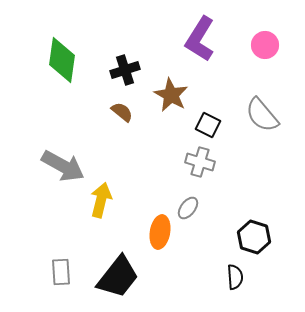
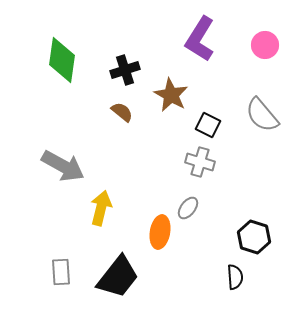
yellow arrow: moved 8 px down
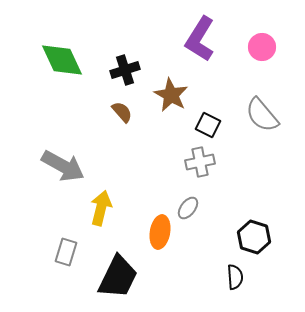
pink circle: moved 3 px left, 2 px down
green diamond: rotated 33 degrees counterclockwise
brown semicircle: rotated 10 degrees clockwise
gray cross: rotated 28 degrees counterclockwise
gray rectangle: moved 5 px right, 20 px up; rotated 20 degrees clockwise
black trapezoid: rotated 12 degrees counterclockwise
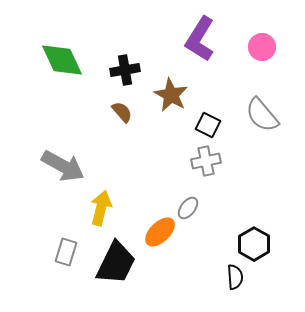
black cross: rotated 8 degrees clockwise
gray cross: moved 6 px right, 1 px up
orange ellipse: rotated 36 degrees clockwise
black hexagon: moved 7 px down; rotated 12 degrees clockwise
black trapezoid: moved 2 px left, 14 px up
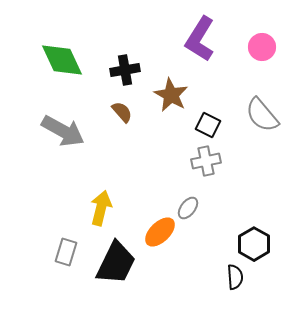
gray arrow: moved 35 px up
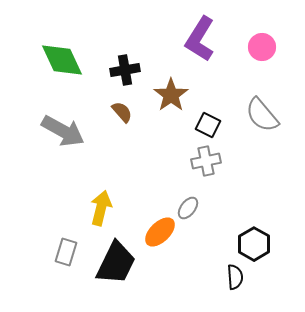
brown star: rotated 8 degrees clockwise
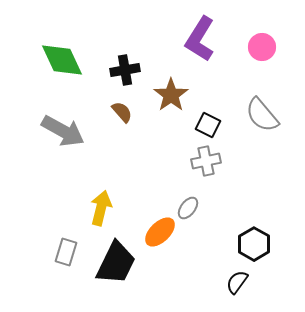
black semicircle: moved 2 px right, 5 px down; rotated 140 degrees counterclockwise
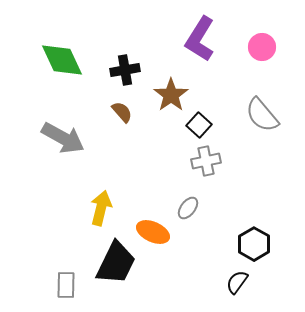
black square: moved 9 px left; rotated 15 degrees clockwise
gray arrow: moved 7 px down
orange ellipse: moved 7 px left; rotated 68 degrees clockwise
gray rectangle: moved 33 px down; rotated 16 degrees counterclockwise
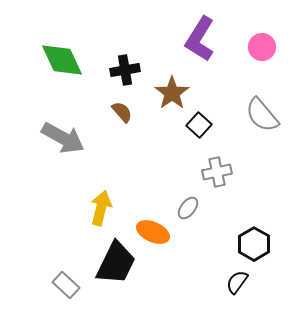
brown star: moved 1 px right, 2 px up
gray cross: moved 11 px right, 11 px down
gray rectangle: rotated 48 degrees counterclockwise
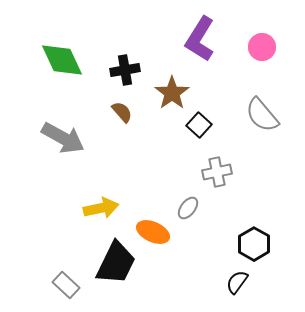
yellow arrow: rotated 64 degrees clockwise
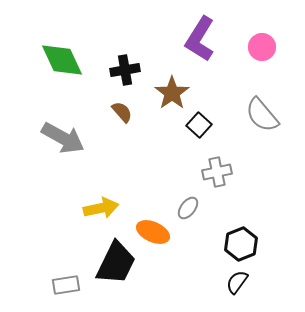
black hexagon: moved 13 px left; rotated 8 degrees clockwise
gray rectangle: rotated 52 degrees counterclockwise
